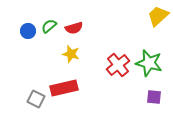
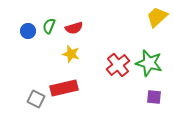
yellow trapezoid: moved 1 px left, 1 px down
green semicircle: rotated 28 degrees counterclockwise
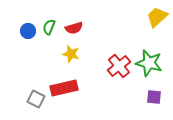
green semicircle: moved 1 px down
red cross: moved 1 px right, 1 px down
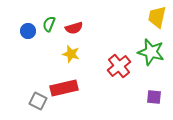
yellow trapezoid: rotated 35 degrees counterclockwise
green semicircle: moved 3 px up
green star: moved 2 px right, 11 px up
gray square: moved 2 px right, 2 px down
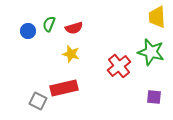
yellow trapezoid: rotated 15 degrees counterclockwise
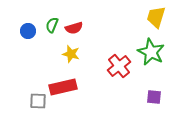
yellow trapezoid: moved 1 px left; rotated 20 degrees clockwise
green semicircle: moved 3 px right, 1 px down
green star: rotated 12 degrees clockwise
red rectangle: moved 1 px left, 1 px up
gray square: rotated 24 degrees counterclockwise
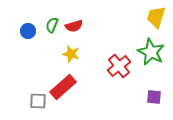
red semicircle: moved 2 px up
red rectangle: rotated 28 degrees counterclockwise
